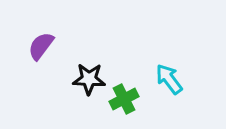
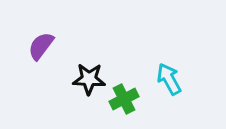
cyan arrow: rotated 8 degrees clockwise
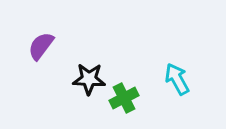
cyan arrow: moved 8 px right
green cross: moved 1 px up
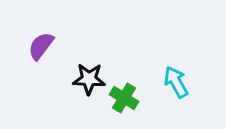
cyan arrow: moved 1 px left, 3 px down
green cross: rotated 32 degrees counterclockwise
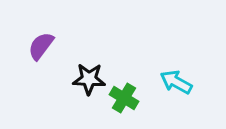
cyan arrow: rotated 32 degrees counterclockwise
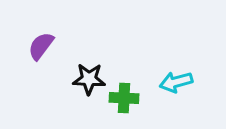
cyan arrow: rotated 44 degrees counterclockwise
green cross: rotated 28 degrees counterclockwise
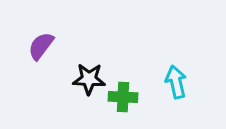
cyan arrow: rotated 92 degrees clockwise
green cross: moved 1 px left, 1 px up
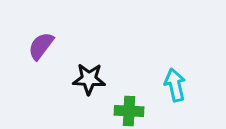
cyan arrow: moved 1 px left, 3 px down
green cross: moved 6 px right, 14 px down
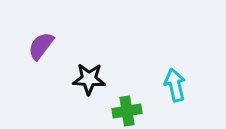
green cross: moved 2 px left; rotated 12 degrees counterclockwise
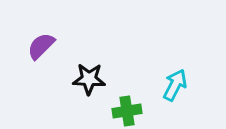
purple semicircle: rotated 8 degrees clockwise
cyan arrow: rotated 40 degrees clockwise
